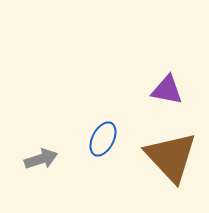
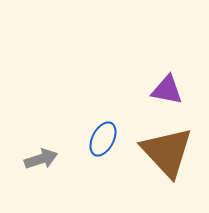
brown triangle: moved 4 px left, 5 px up
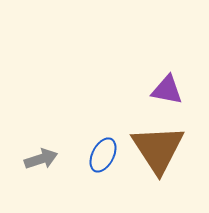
blue ellipse: moved 16 px down
brown triangle: moved 9 px left, 3 px up; rotated 10 degrees clockwise
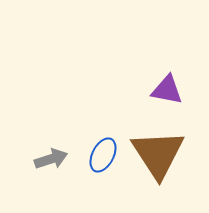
brown triangle: moved 5 px down
gray arrow: moved 10 px right
